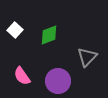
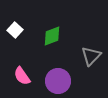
green diamond: moved 3 px right, 1 px down
gray triangle: moved 4 px right, 1 px up
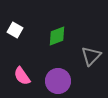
white square: rotated 14 degrees counterclockwise
green diamond: moved 5 px right
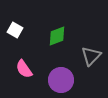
pink semicircle: moved 2 px right, 7 px up
purple circle: moved 3 px right, 1 px up
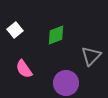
white square: rotated 21 degrees clockwise
green diamond: moved 1 px left, 1 px up
purple circle: moved 5 px right, 3 px down
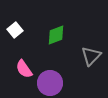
purple circle: moved 16 px left
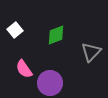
gray triangle: moved 4 px up
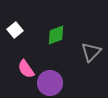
pink semicircle: moved 2 px right
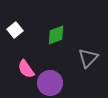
gray triangle: moved 3 px left, 6 px down
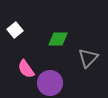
green diamond: moved 2 px right, 4 px down; rotated 20 degrees clockwise
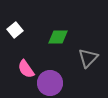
green diamond: moved 2 px up
